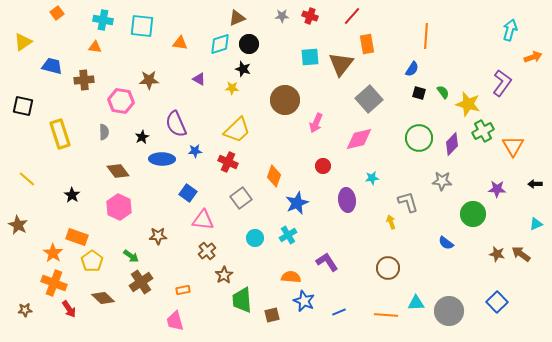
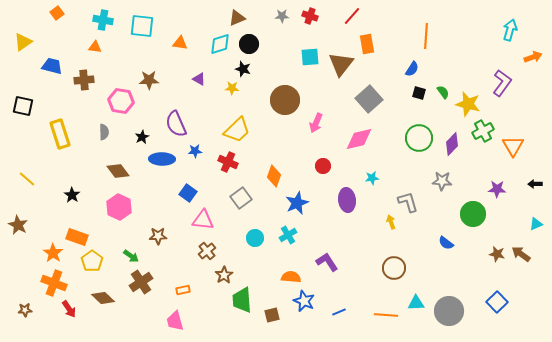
brown circle at (388, 268): moved 6 px right
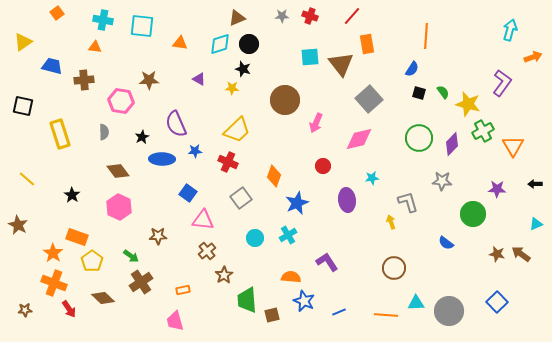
brown triangle at (341, 64): rotated 16 degrees counterclockwise
green trapezoid at (242, 300): moved 5 px right
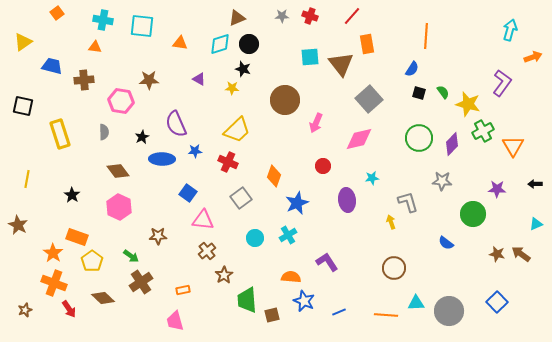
yellow line at (27, 179): rotated 60 degrees clockwise
brown star at (25, 310): rotated 16 degrees counterclockwise
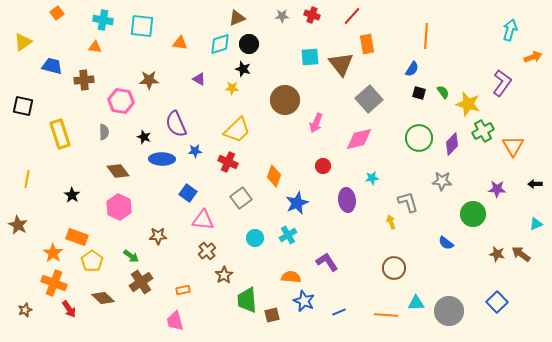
red cross at (310, 16): moved 2 px right, 1 px up
black star at (142, 137): moved 2 px right; rotated 24 degrees counterclockwise
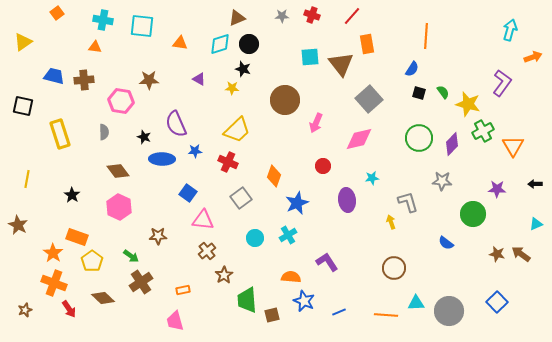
blue trapezoid at (52, 66): moved 2 px right, 10 px down
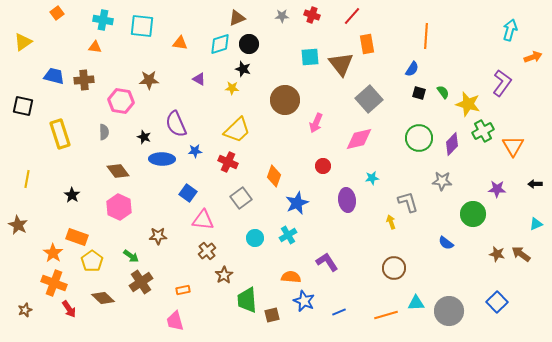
orange line at (386, 315): rotated 20 degrees counterclockwise
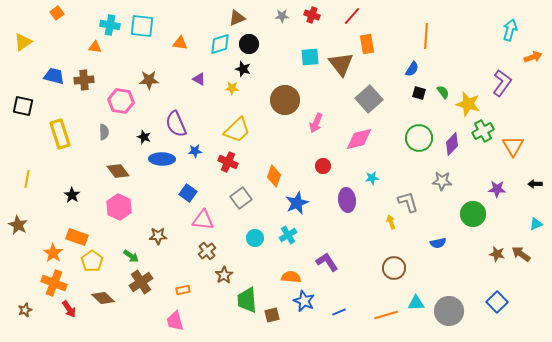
cyan cross at (103, 20): moved 7 px right, 5 px down
blue semicircle at (446, 243): moved 8 px left; rotated 49 degrees counterclockwise
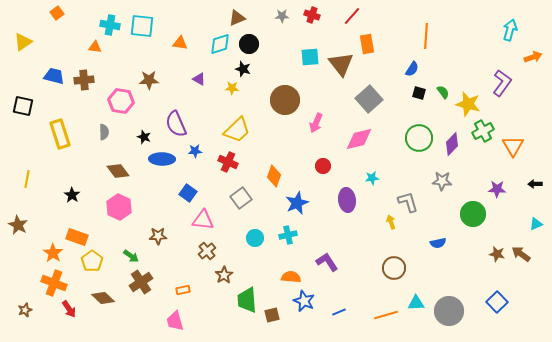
cyan cross at (288, 235): rotated 18 degrees clockwise
